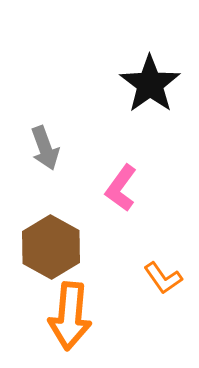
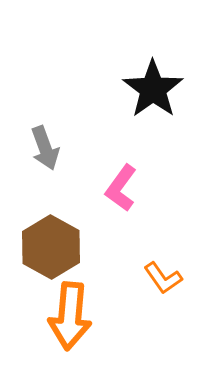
black star: moved 3 px right, 5 px down
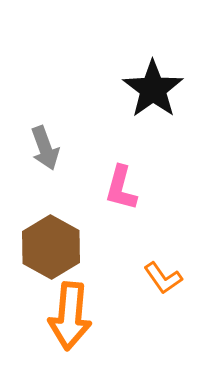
pink L-shape: rotated 21 degrees counterclockwise
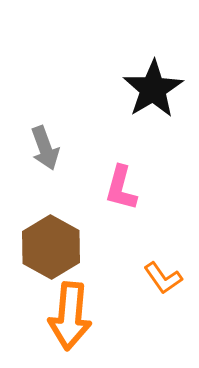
black star: rotated 4 degrees clockwise
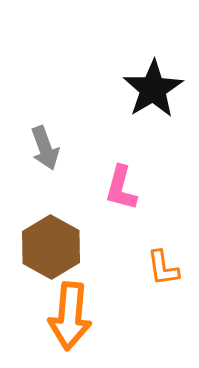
orange L-shape: moved 10 px up; rotated 27 degrees clockwise
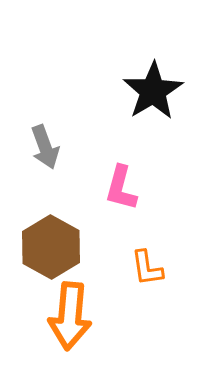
black star: moved 2 px down
gray arrow: moved 1 px up
orange L-shape: moved 16 px left
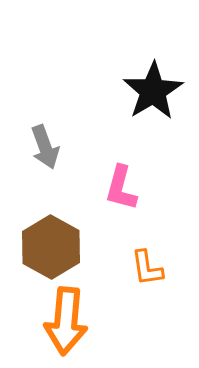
orange arrow: moved 4 px left, 5 px down
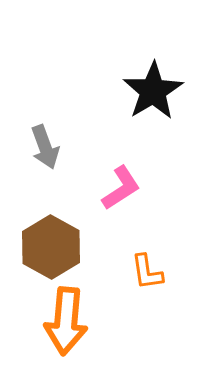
pink L-shape: rotated 138 degrees counterclockwise
orange L-shape: moved 4 px down
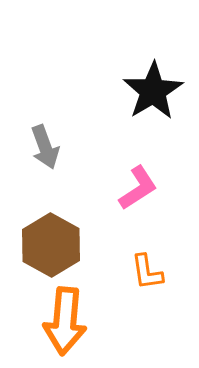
pink L-shape: moved 17 px right
brown hexagon: moved 2 px up
orange arrow: moved 1 px left
